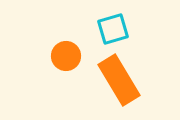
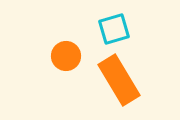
cyan square: moved 1 px right
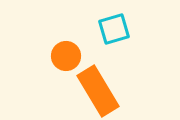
orange rectangle: moved 21 px left, 11 px down
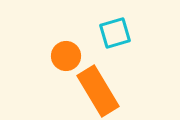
cyan square: moved 1 px right, 4 px down
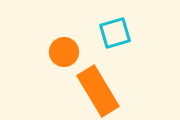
orange circle: moved 2 px left, 4 px up
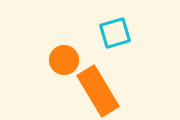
orange circle: moved 8 px down
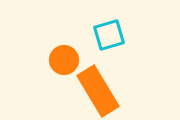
cyan square: moved 6 px left, 2 px down
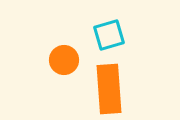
orange rectangle: moved 11 px right, 2 px up; rotated 27 degrees clockwise
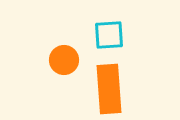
cyan square: rotated 12 degrees clockwise
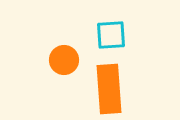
cyan square: moved 2 px right
